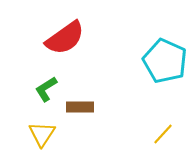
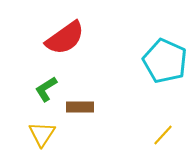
yellow line: moved 1 px down
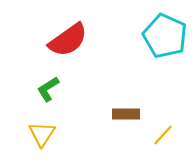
red semicircle: moved 3 px right, 2 px down
cyan pentagon: moved 25 px up
green L-shape: moved 2 px right
brown rectangle: moved 46 px right, 7 px down
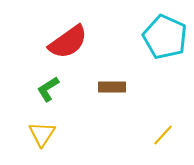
cyan pentagon: moved 1 px down
red semicircle: moved 2 px down
brown rectangle: moved 14 px left, 27 px up
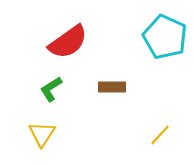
green L-shape: moved 3 px right
yellow line: moved 3 px left
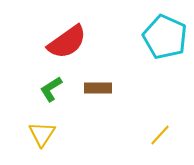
red semicircle: moved 1 px left
brown rectangle: moved 14 px left, 1 px down
